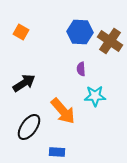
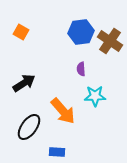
blue hexagon: moved 1 px right; rotated 10 degrees counterclockwise
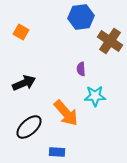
blue hexagon: moved 15 px up
black arrow: rotated 10 degrees clockwise
orange arrow: moved 3 px right, 2 px down
black ellipse: rotated 12 degrees clockwise
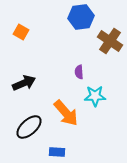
purple semicircle: moved 2 px left, 3 px down
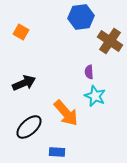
purple semicircle: moved 10 px right
cyan star: rotated 25 degrees clockwise
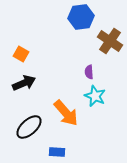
orange square: moved 22 px down
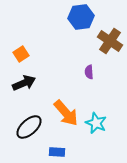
orange square: rotated 28 degrees clockwise
cyan star: moved 1 px right, 27 px down
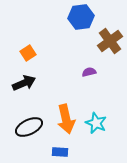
brown cross: rotated 20 degrees clockwise
orange square: moved 7 px right, 1 px up
purple semicircle: rotated 80 degrees clockwise
orange arrow: moved 6 px down; rotated 28 degrees clockwise
black ellipse: rotated 16 degrees clockwise
blue rectangle: moved 3 px right
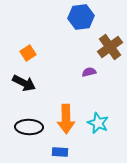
brown cross: moved 6 px down
black arrow: rotated 50 degrees clockwise
orange arrow: rotated 12 degrees clockwise
cyan star: moved 2 px right
black ellipse: rotated 28 degrees clockwise
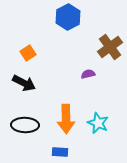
blue hexagon: moved 13 px left; rotated 20 degrees counterclockwise
purple semicircle: moved 1 px left, 2 px down
black ellipse: moved 4 px left, 2 px up
